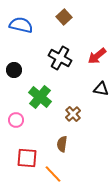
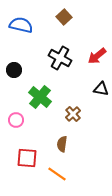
orange line: moved 4 px right; rotated 12 degrees counterclockwise
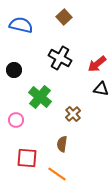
red arrow: moved 8 px down
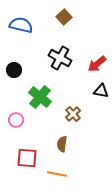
black triangle: moved 2 px down
orange line: rotated 24 degrees counterclockwise
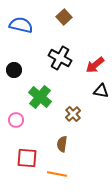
red arrow: moved 2 px left, 1 px down
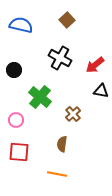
brown square: moved 3 px right, 3 px down
red square: moved 8 px left, 6 px up
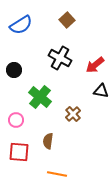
blue semicircle: rotated 135 degrees clockwise
brown semicircle: moved 14 px left, 3 px up
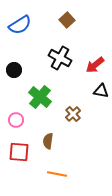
blue semicircle: moved 1 px left
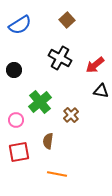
green cross: moved 5 px down; rotated 10 degrees clockwise
brown cross: moved 2 px left, 1 px down
red square: rotated 15 degrees counterclockwise
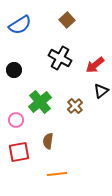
black triangle: rotated 49 degrees counterclockwise
brown cross: moved 4 px right, 9 px up
orange line: rotated 18 degrees counterclockwise
